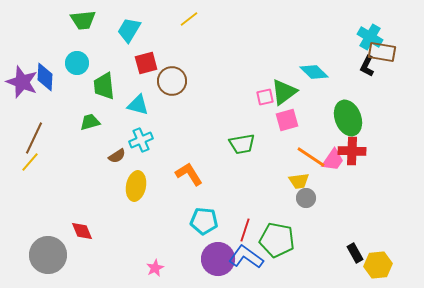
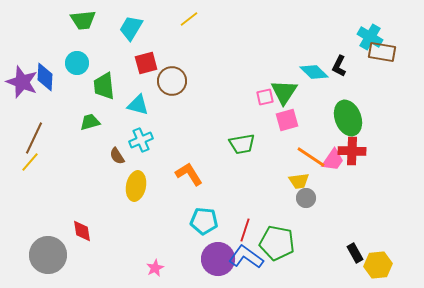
cyan trapezoid at (129, 30): moved 2 px right, 2 px up
black L-shape at (367, 66): moved 28 px left
green triangle at (284, 92): rotated 20 degrees counterclockwise
brown semicircle at (117, 156): rotated 90 degrees clockwise
red diamond at (82, 231): rotated 15 degrees clockwise
green pentagon at (277, 240): moved 3 px down
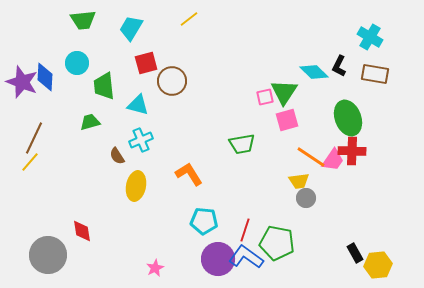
brown rectangle at (382, 52): moved 7 px left, 22 px down
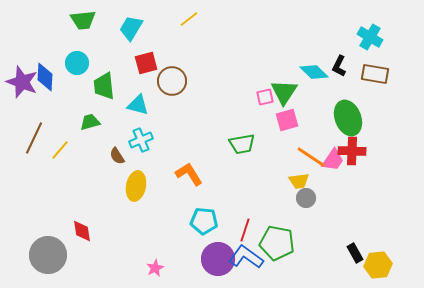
yellow line at (30, 162): moved 30 px right, 12 px up
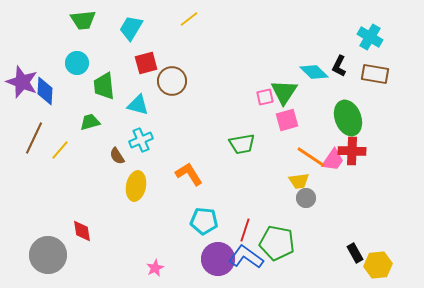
blue diamond at (45, 77): moved 14 px down
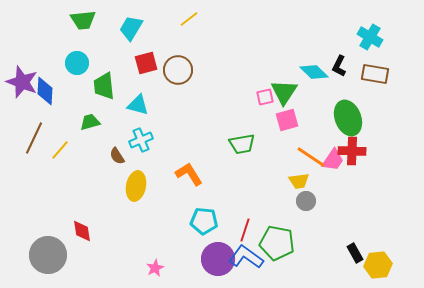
brown circle at (172, 81): moved 6 px right, 11 px up
gray circle at (306, 198): moved 3 px down
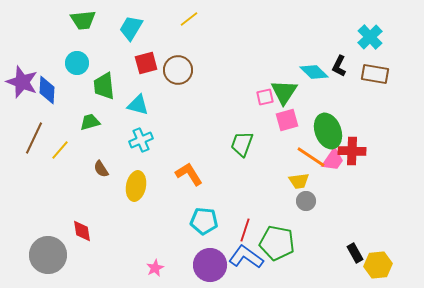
cyan cross at (370, 37): rotated 15 degrees clockwise
blue diamond at (45, 91): moved 2 px right, 1 px up
green ellipse at (348, 118): moved 20 px left, 13 px down
green trapezoid at (242, 144): rotated 120 degrees clockwise
brown semicircle at (117, 156): moved 16 px left, 13 px down
purple circle at (218, 259): moved 8 px left, 6 px down
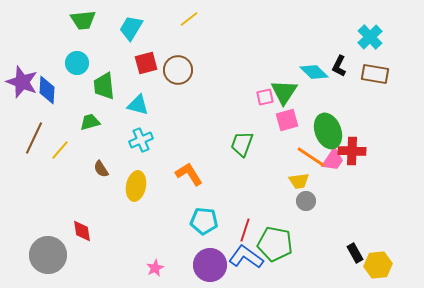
green pentagon at (277, 243): moved 2 px left, 1 px down
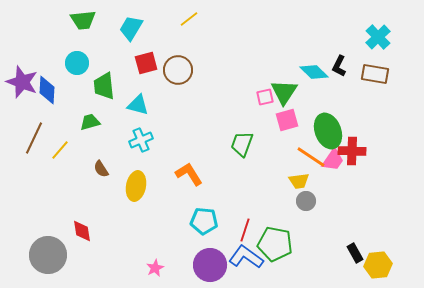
cyan cross at (370, 37): moved 8 px right
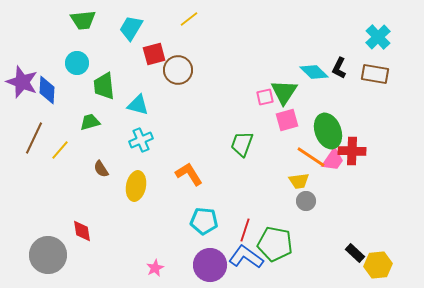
red square at (146, 63): moved 8 px right, 9 px up
black L-shape at (339, 66): moved 2 px down
black rectangle at (355, 253): rotated 18 degrees counterclockwise
